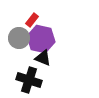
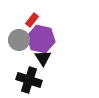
gray circle: moved 2 px down
black triangle: rotated 36 degrees clockwise
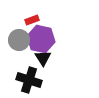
red rectangle: rotated 32 degrees clockwise
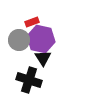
red rectangle: moved 2 px down
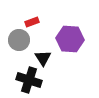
purple hexagon: moved 29 px right; rotated 8 degrees counterclockwise
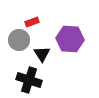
black triangle: moved 1 px left, 4 px up
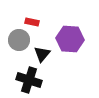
red rectangle: rotated 32 degrees clockwise
black triangle: rotated 12 degrees clockwise
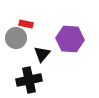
red rectangle: moved 6 px left, 2 px down
gray circle: moved 3 px left, 2 px up
black cross: rotated 30 degrees counterclockwise
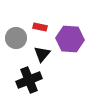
red rectangle: moved 14 px right, 3 px down
black cross: rotated 10 degrees counterclockwise
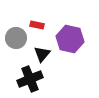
red rectangle: moved 3 px left, 2 px up
purple hexagon: rotated 8 degrees clockwise
black cross: moved 1 px right, 1 px up
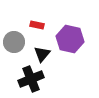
gray circle: moved 2 px left, 4 px down
black cross: moved 1 px right
